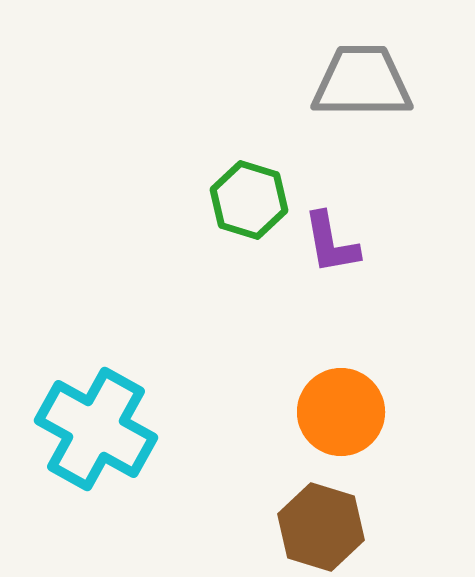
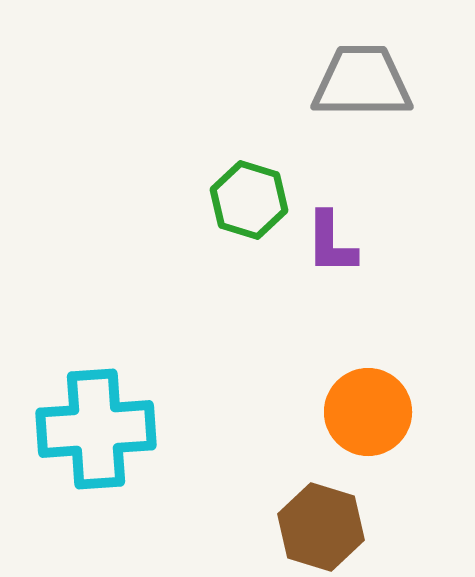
purple L-shape: rotated 10 degrees clockwise
orange circle: moved 27 px right
cyan cross: rotated 33 degrees counterclockwise
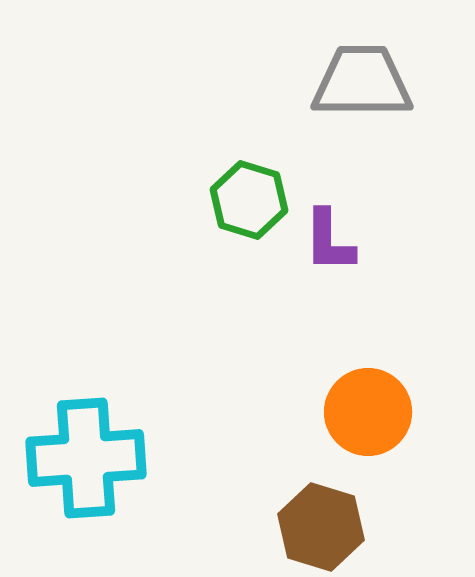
purple L-shape: moved 2 px left, 2 px up
cyan cross: moved 10 px left, 29 px down
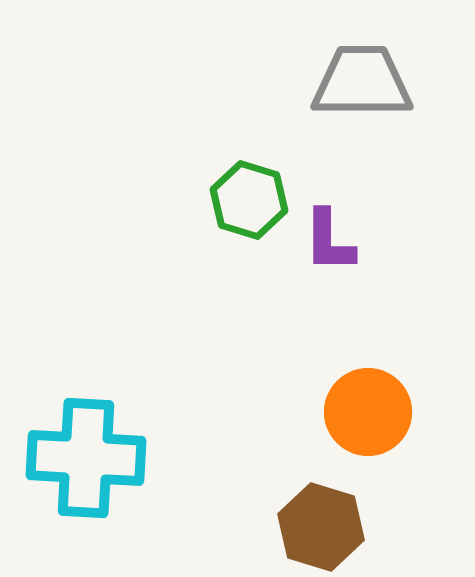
cyan cross: rotated 7 degrees clockwise
